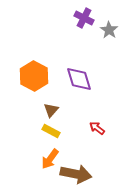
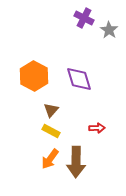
red arrow: rotated 140 degrees clockwise
brown arrow: moved 12 px up; rotated 80 degrees clockwise
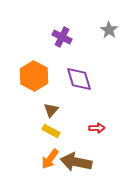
purple cross: moved 22 px left, 19 px down
brown arrow: rotated 100 degrees clockwise
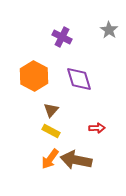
brown arrow: moved 2 px up
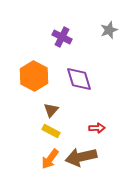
gray star: rotated 18 degrees clockwise
brown arrow: moved 5 px right, 3 px up; rotated 24 degrees counterclockwise
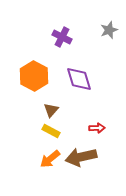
orange arrow: rotated 15 degrees clockwise
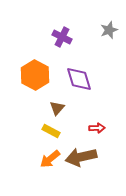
orange hexagon: moved 1 px right, 1 px up
brown triangle: moved 6 px right, 2 px up
